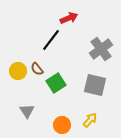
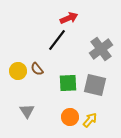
black line: moved 6 px right
green square: moved 12 px right; rotated 30 degrees clockwise
orange circle: moved 8 px right, 8 px up
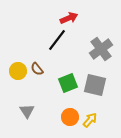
green square: rotated 18 degrees counterclockwise
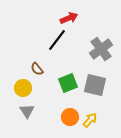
yellow circle: moved 5 px right, 17 px down
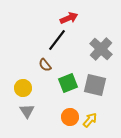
gray cross: rotated 10 degrees counterclockwise
brown semicircle: moved 8 px right, 4 px up
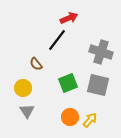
gray cross: moved 3 px down; rotated 25 degrees counterclockwise
brown semicircle: moved 9 px left, 1 px up
gray square: moved 3 px right
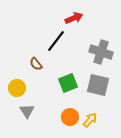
red arrow: moved 5 px right
black line: moved 1 px left, 1 px down
yellow circle: moved 6 px left
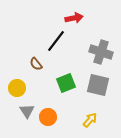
red arrow: rotated 12 degrees clockwise
green square: moved 2 px left
orange circle: moved 22 px left
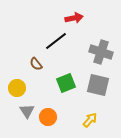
black line: rotated 15 degrees clockwise
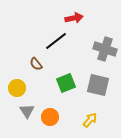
gray cross: moved 4 px right, 3 px up
orange circle: moved 2 px right
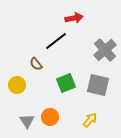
gray cross: moved 1 px down; rotated 30 degrees clockwise
yellow circle: moved 3 px up
gray triangle: moved 10 px down
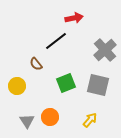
yellow circle: moved 1 px down
